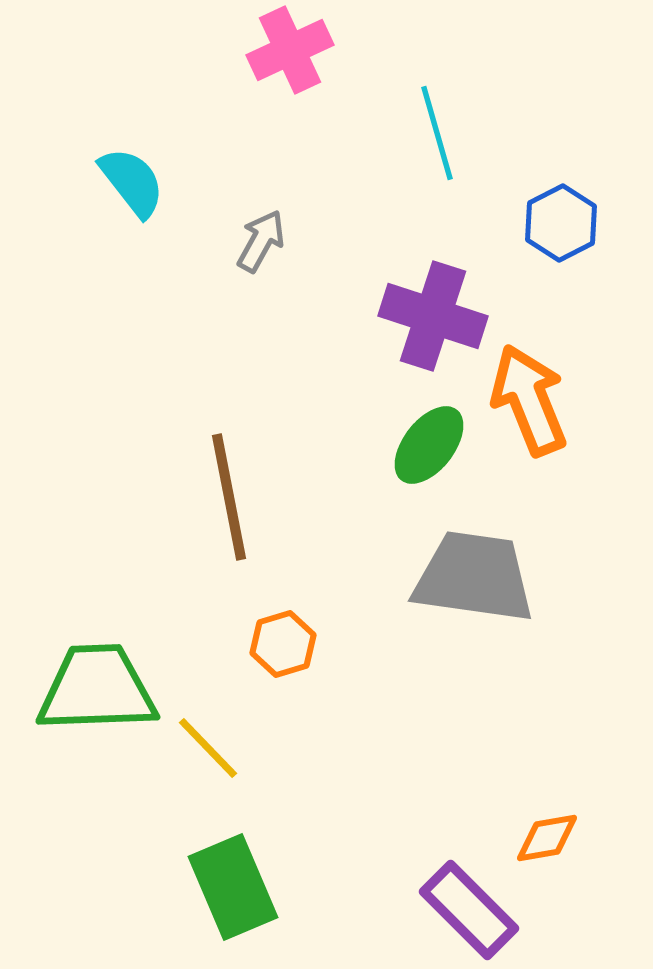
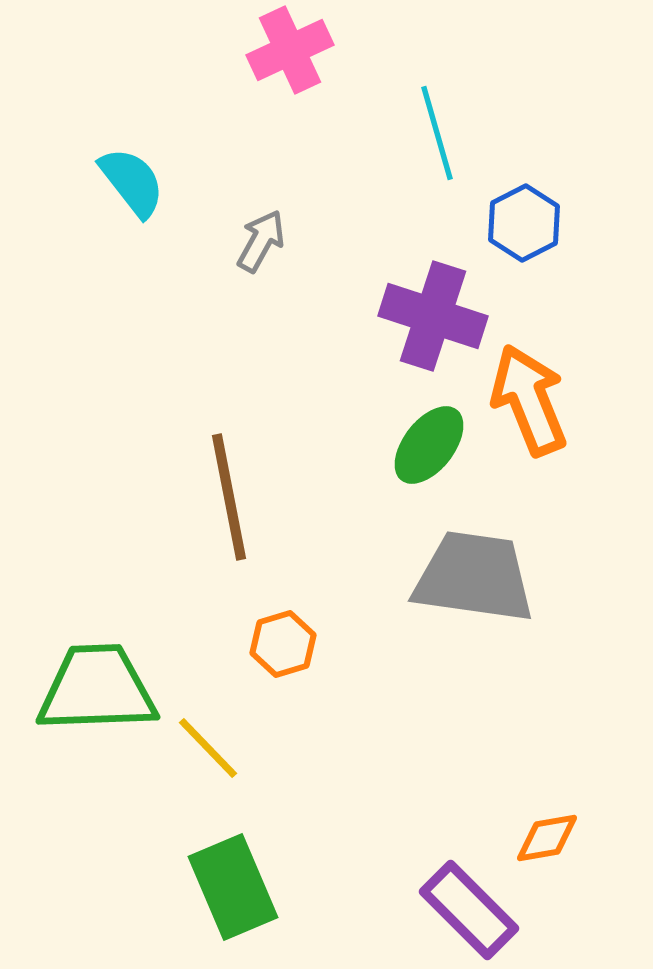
blue hexagon: moved 37 px left
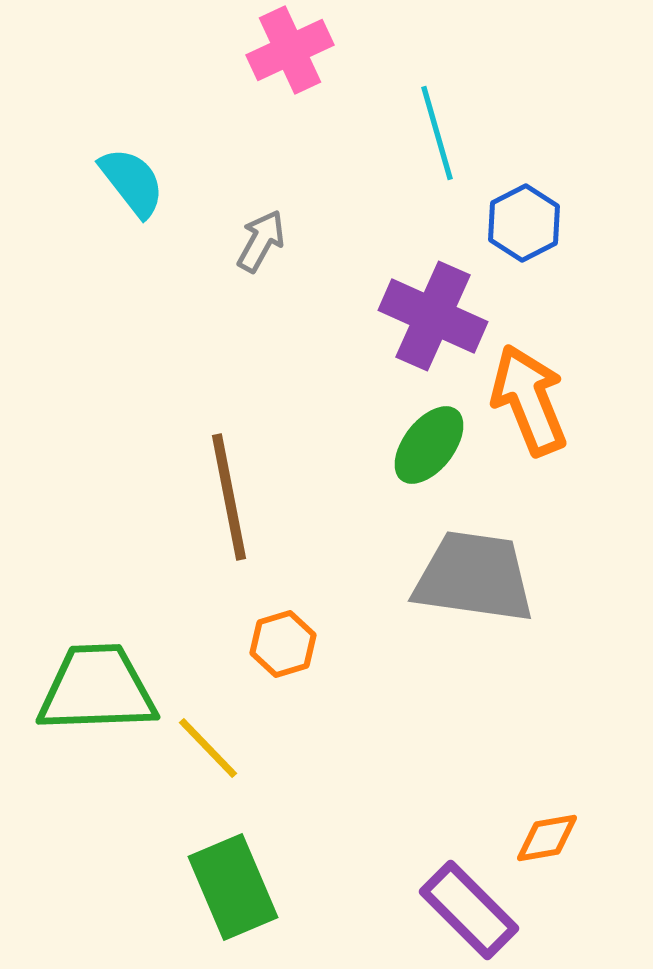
purple cross: rotated 6 degrees clockwise
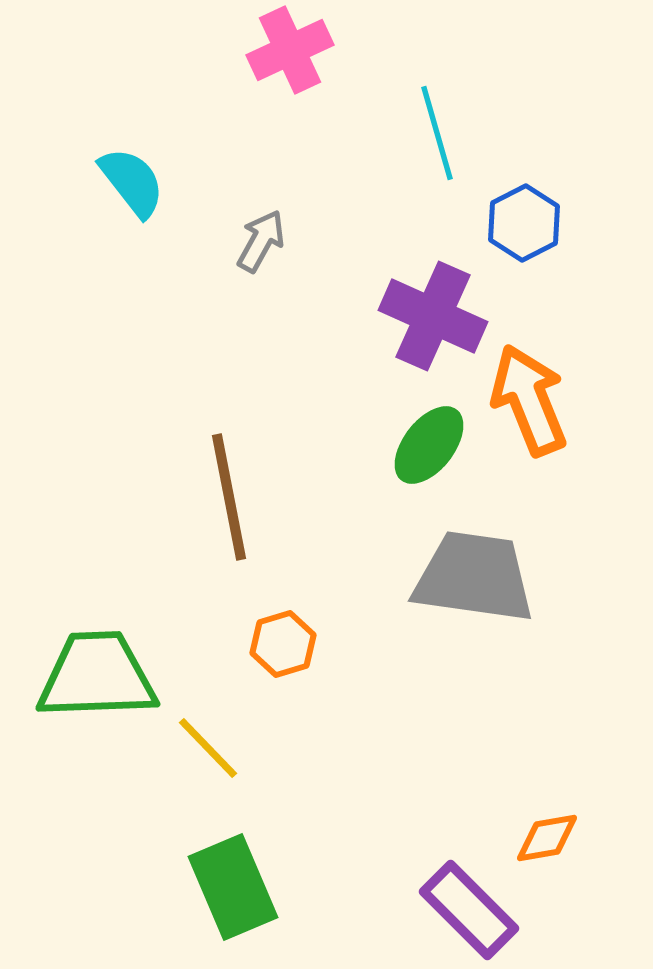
green trapezoid: moved 13 px up
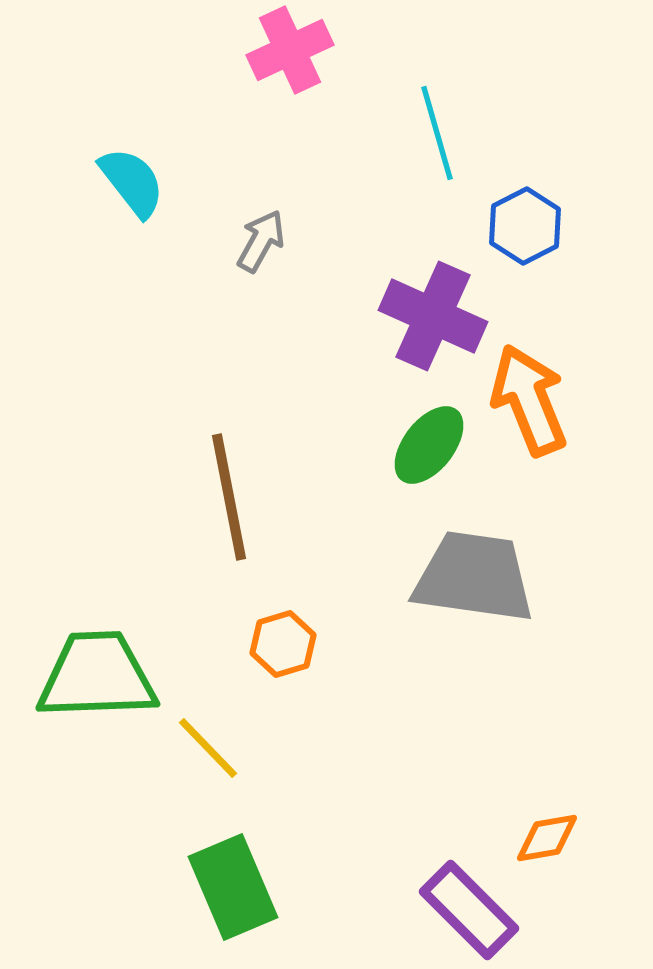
blue hexagon: moved 1 px right, 3 px down
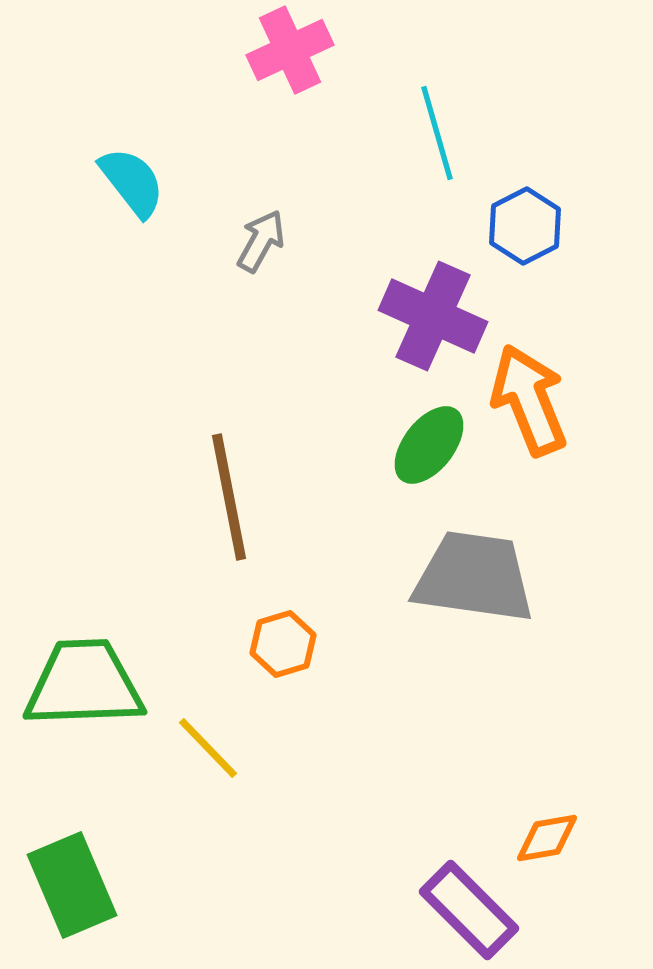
green trapezoid: moved 13 px left, 8 px down
green rectangle: moved 161 px left, 2 px up
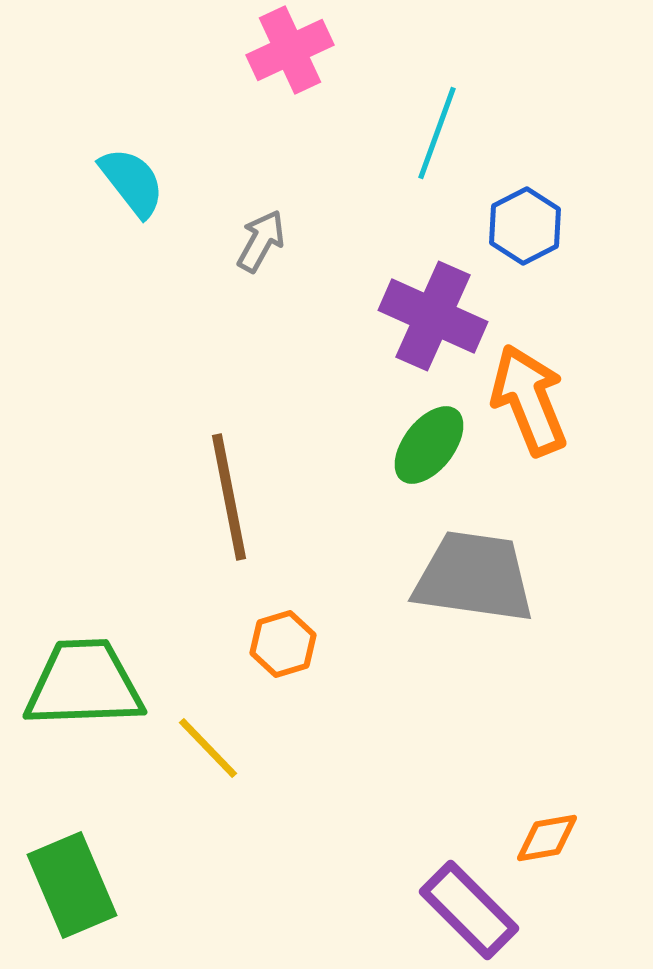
cyan line: rotated 36 degrees clockwise
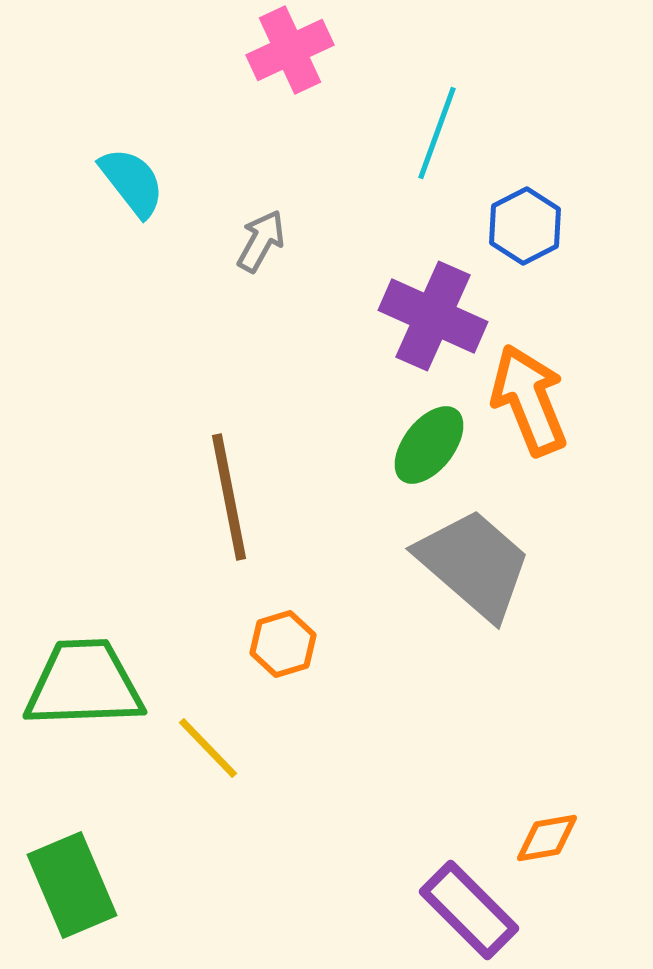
gray trapezoid: moved 13 px up; rotated 33 degrees clockwise
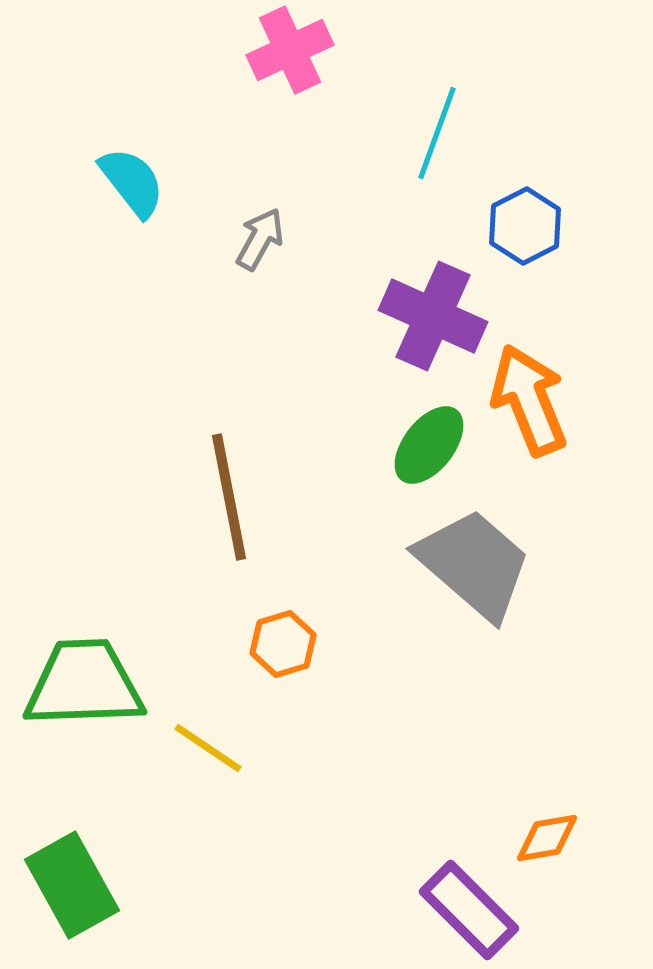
gray arrow: moved 1 px left, 2 px up
yellow line: rotated 12 degrees counterclockwise
green rectangle: rotated 6 degrees counterclockwise
